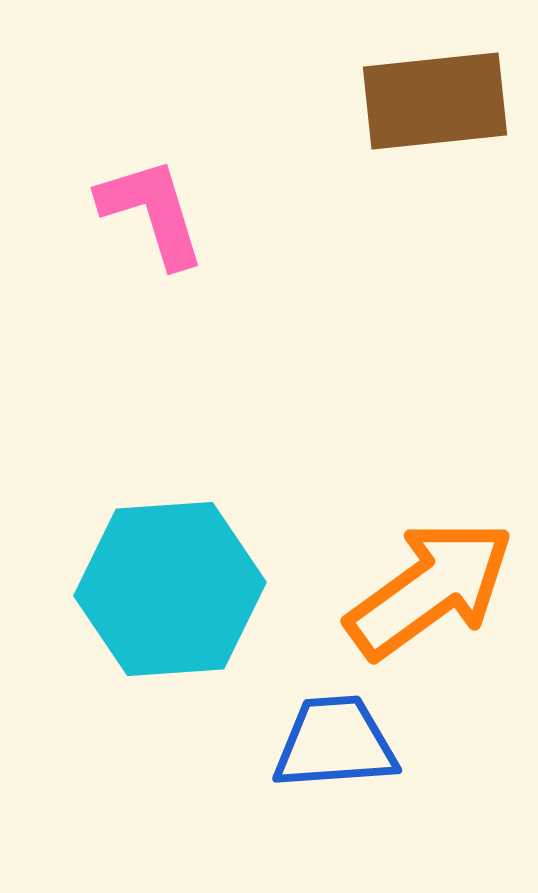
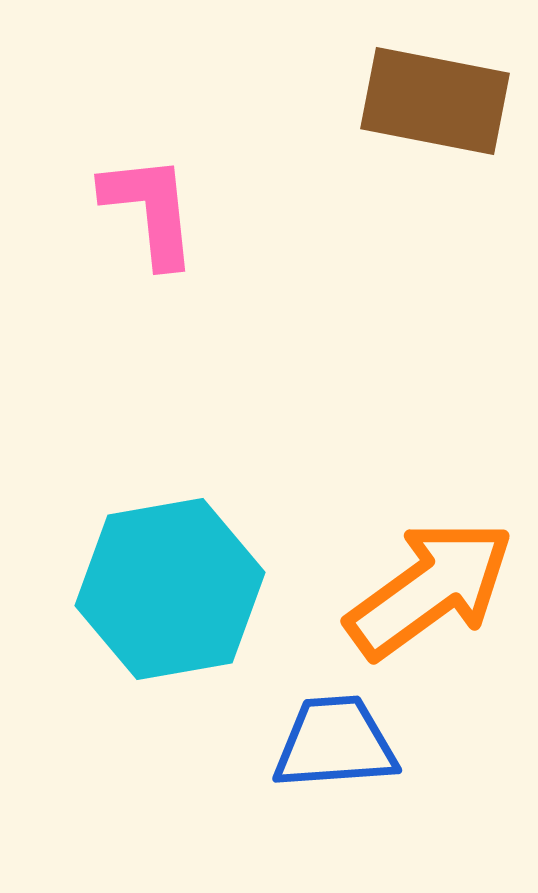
brown rectangle: rotated 17 degrees clockwise
pink L-shape: moved 2 px left, 2 px up; rotated 11 degrees clockwise
cyan hexagon: rotated 6 degrees counterclockwise
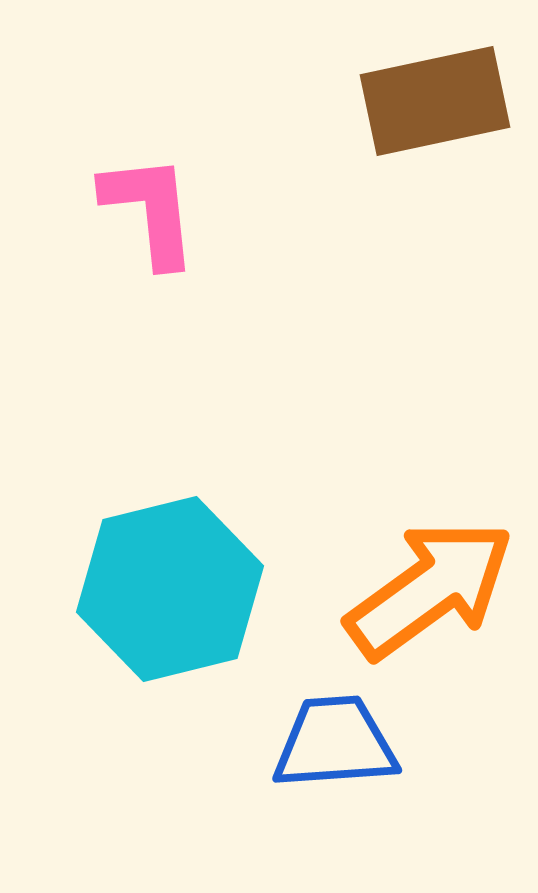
brown rectangle: rotated 23 degrees counterclockwise
cyan hexagon: rotated 4 degrees counterclockwise
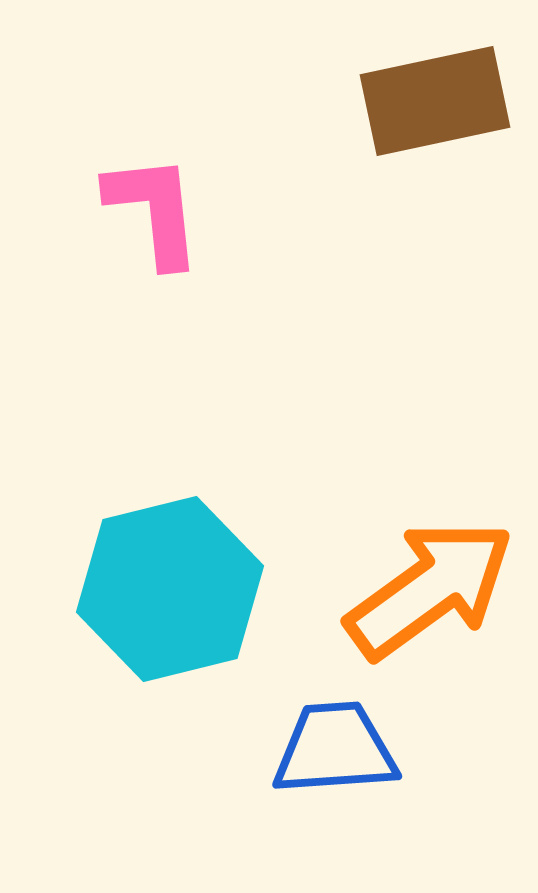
pink L-shape: moved 4 px right
blue trapezoid: moved 6 px down
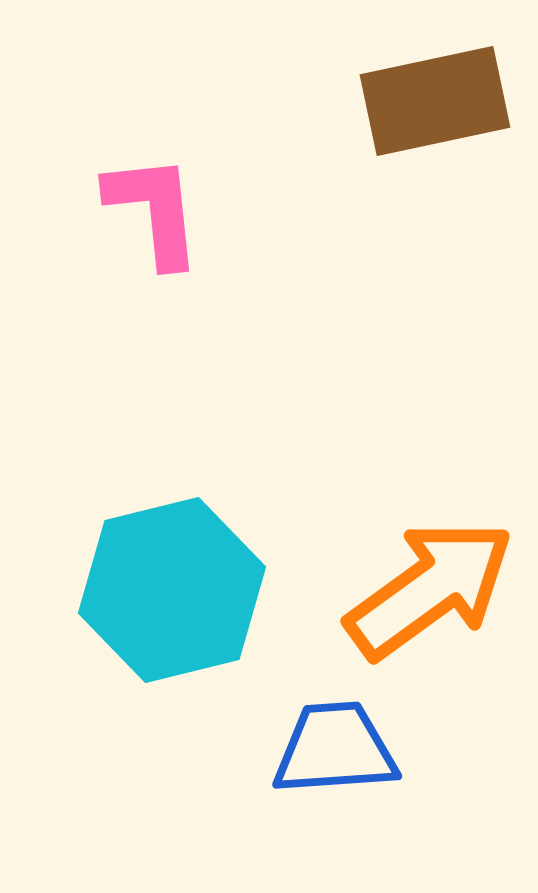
cyan hexagon: moved 2 px right, 1 px down
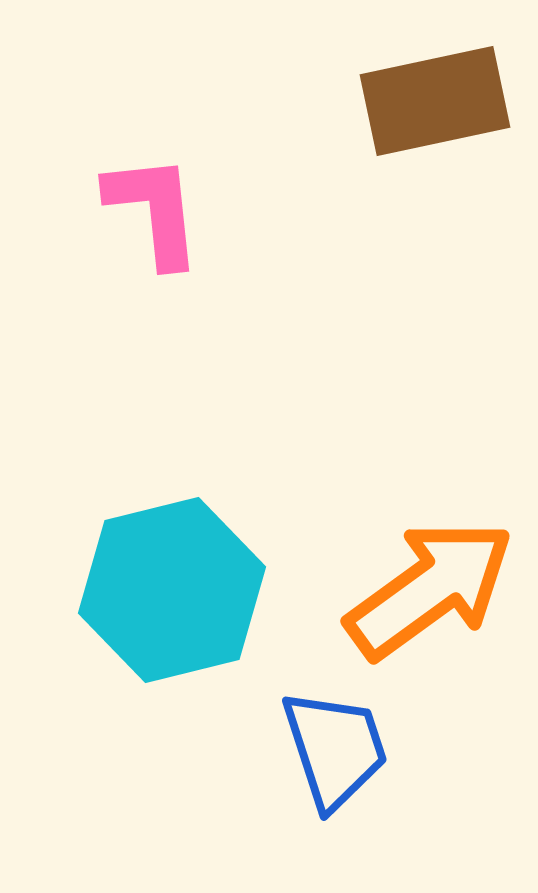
blue trapezoid: rotated 76 degrees clockwise
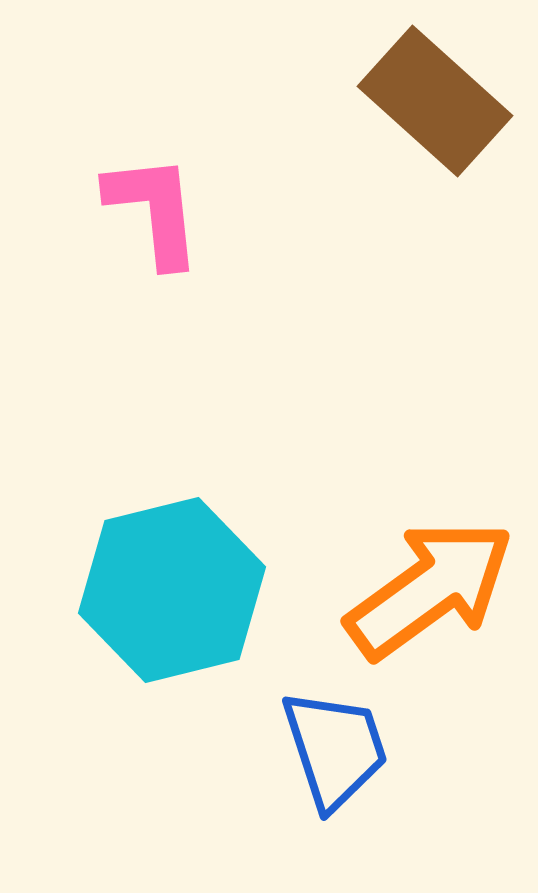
brown rectangle: rotated 54 degrees clockwise
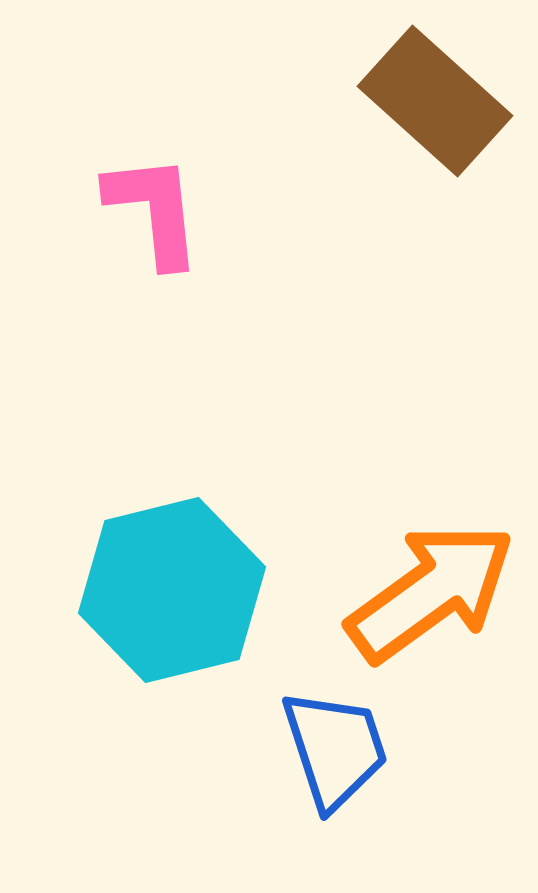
orange arrow: moved 1 px right, 3 px down
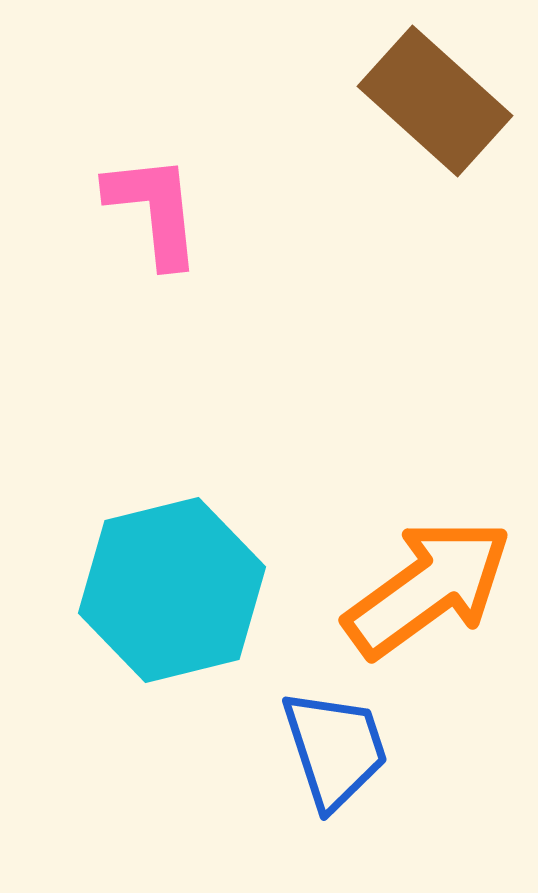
orange arrow: moved 3 px left, 4 px up
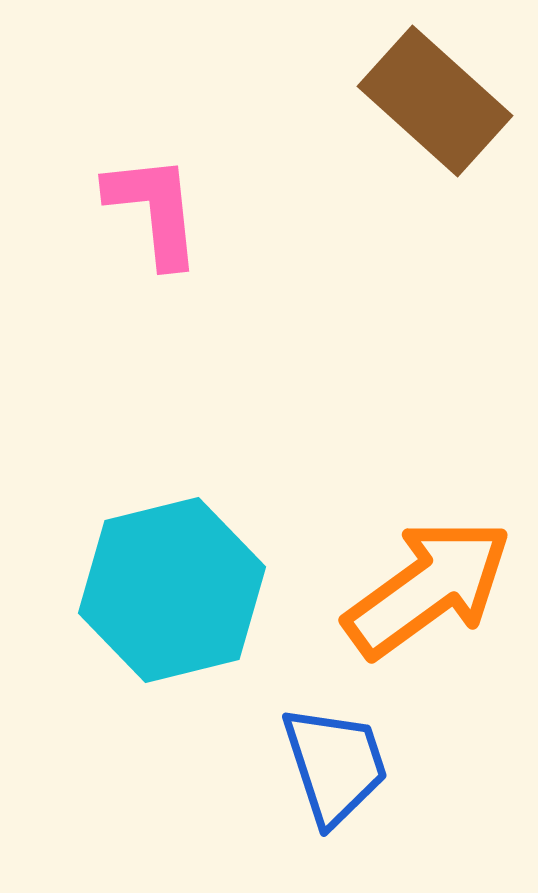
blue trapezoid: moved 16 px down
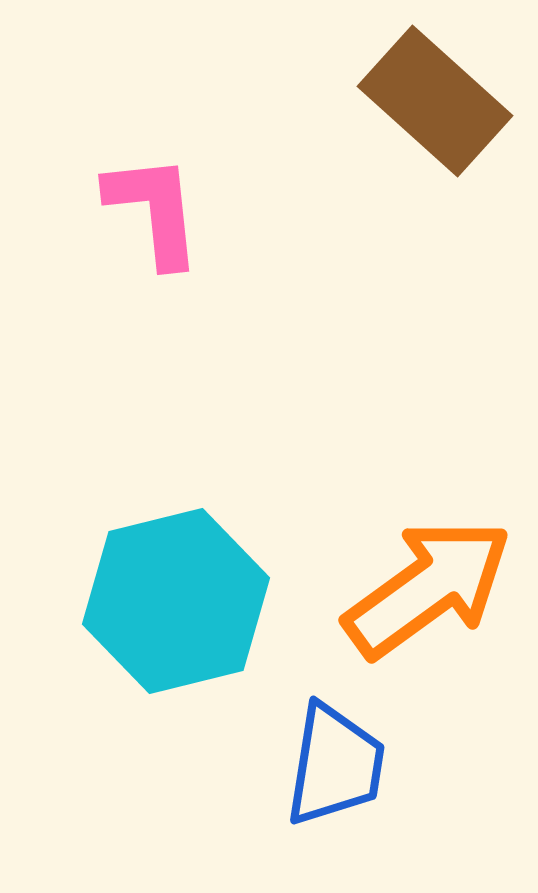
cyan hexagon: moved 4 px right, 11 px down
blue trapezoid: rotated 27 degrees clockwise
